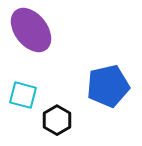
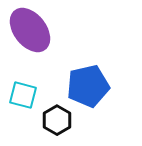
purple ellipse: moved 1 px left
blue pentagon: moved 20 px left
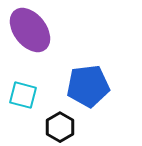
blue pentagon: rotated 6 degrees clockwise
black hexagon: moved 3 px right, 7 px down
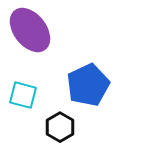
blue pentagon: moved 1 px up; rotated 18 degrees counterclockwise
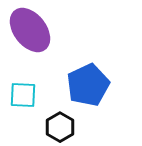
cyan square: rotated 12 degrees counterclockwise
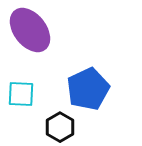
blue pentagon: moved 4 px down
cyan square: moved 2 px left, 1 px up
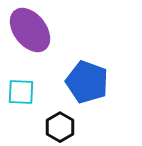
blue pentagon: moved 1 px left, 7 px up; rotated 27 degrees counterclockwise
cyan square: moved 2 px up
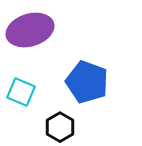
purple ellipse: rotated 69 degrees counterclockwise
cyan square: rotated 20 degrees clockwise
